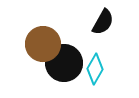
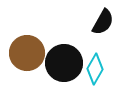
brown circle: moved 16 px left, 9 px down
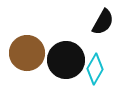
black circle: moved 2 px right, 3 px up
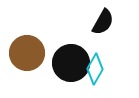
black circle: moved 5 px right, 3 px down
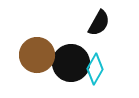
black semicircle: moved 4 px left, 1 px down
brown circle: moved 10 px right, 2 px down
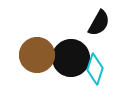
black circle: moved 5 px up
cyan diamond: rotated 12 degrees counterclockwise
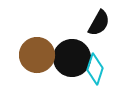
black circle: moved 1 px right
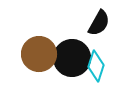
brown circle: moved 2 px right, 1 px up
cyan diamond: moved 1 px right, 3 px up
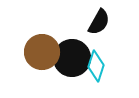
black semicircle: moved 1 px up
brown circle: moved 3 px right, 2 px up
